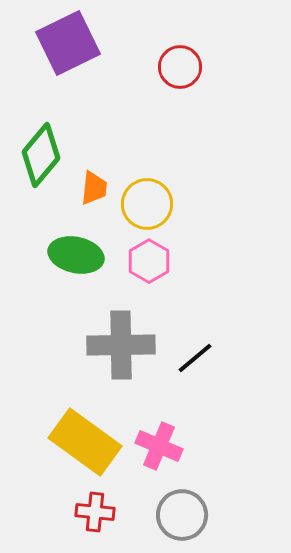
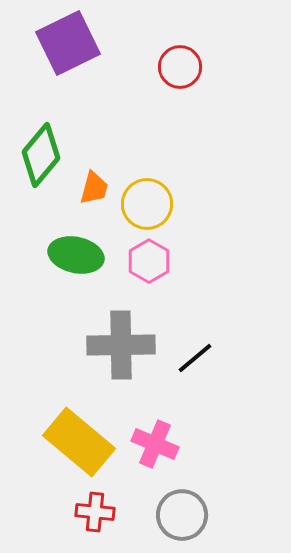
orange trapezoid: rotated 9 degrees clockwise
yellow rectangle: moved 6 px left; rotated 4 degrees clockwise
pink cross: moved 4 px left, 2 px up
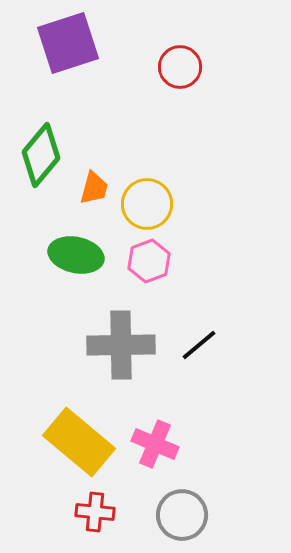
purple square: rotated 8 degrees clockwise
pink hexagon: rotated 9 degrees clockwise
black line: moved 4 px right, 13 px up
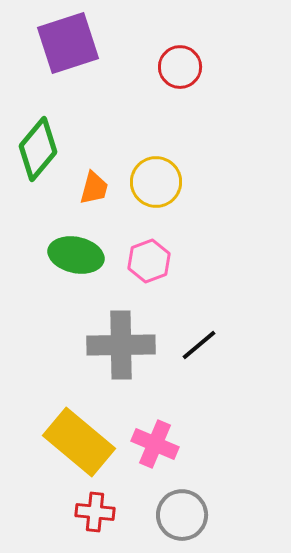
green diamond: moved 3 px left, 6 px up
yellow circle: moved 9 px right, 22 px up
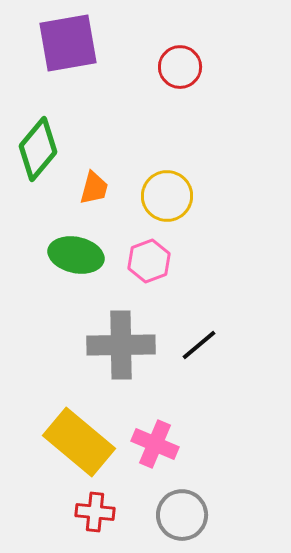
purple square: rotated 8 degrees clockwise
yellow circle: moved 11 px right, 14 px down
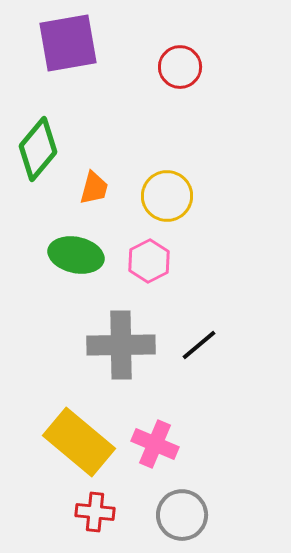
pink hexagon: rotated 6 degrees counterclockwise
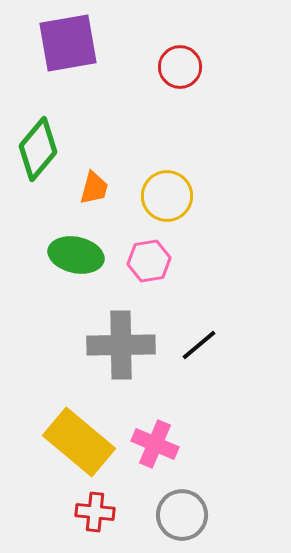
pink hexagon: rotated 18 degrees clockwise
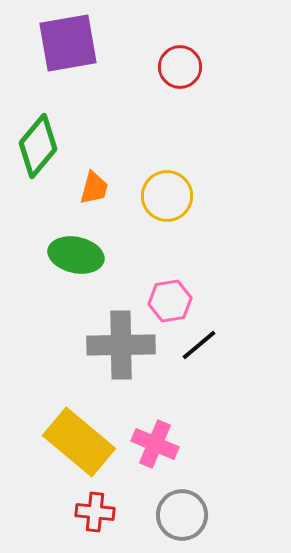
green diamond: moved 3 px up
pink hexagon: moved 21 px right, 40 px down
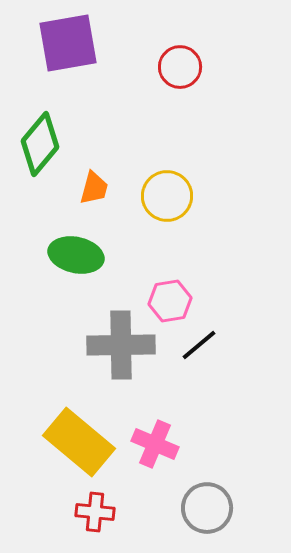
green diamond: moved 2 px right, 2 px up
gray circle: moved 25 px right, 7 px up
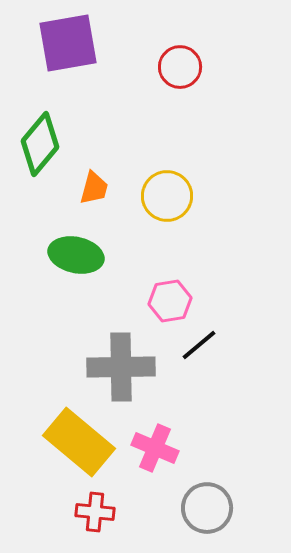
gray cross: moved 22 px down
pink cross: moved 4 px down
